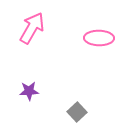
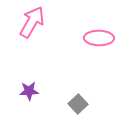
pink arrow: moved 6 px up
gray square: moved 1 px right, 8 px up
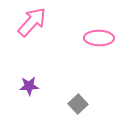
pink arrow: rotated 12 degrees clockwise
purple star: moved 5 px up
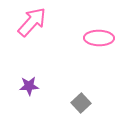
gray square: moved 3 px right, 1 px up
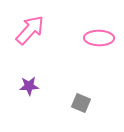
pink arrow: moved 2 px left, 8 px down
gray square: rotated 24 degrees counterclockwise
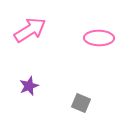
pink arrow: rotated 16 degrees clockwise
purple star: rotated 18 degrees counterclockwise
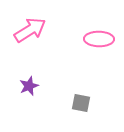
pink ellipse: moved 1 px down
gray square: rotated 12 degrees counterclockwise
